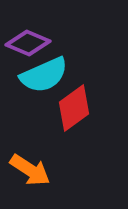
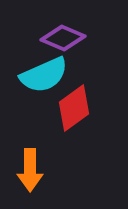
purple diamond: moved 35 px right, 5 px up
orange arrow: rotated 57 degrees clockwise
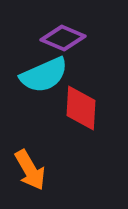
red diamond: moved 7 px right; rotated 51 degrees counterclockwise
orange arrow: rotated 30 degrees counterclockwise
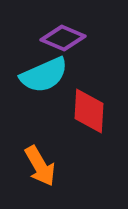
red diamond: moved 8 px right, 3 px down
orange arrow: moved 10 px right, 4 px up
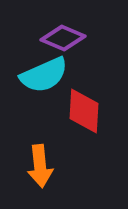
red diamond: moved 5 px left
orange arrow: rotated 24 degrees clockwise
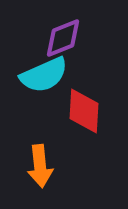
purple diamond: rotated 45 degrees counterclockwise
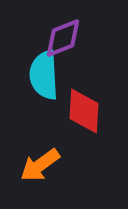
cyan semicircle: rotated 111 degrees clockwise
orange arrow: moved 1 px up; rotated 60 degrees clockwise
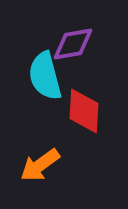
purple diamond: moved 10 px right, 6 px down; rotated 12 degrees clockwise
cyan semicircle: moved 1 px right, 1 px down; rotated 12 degrees counterclockwise
